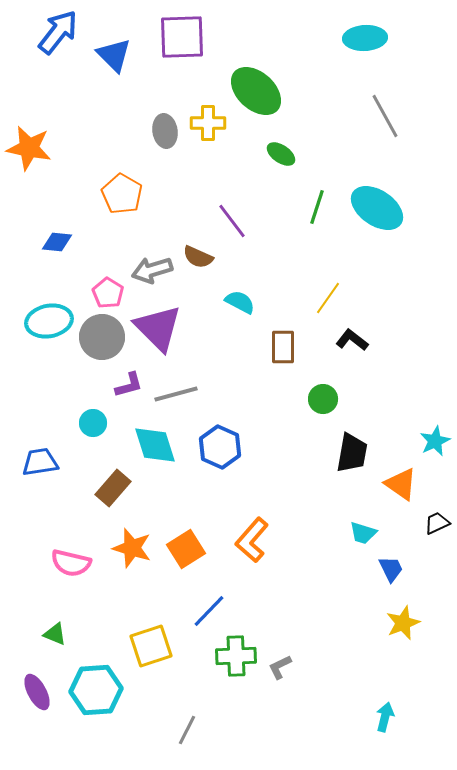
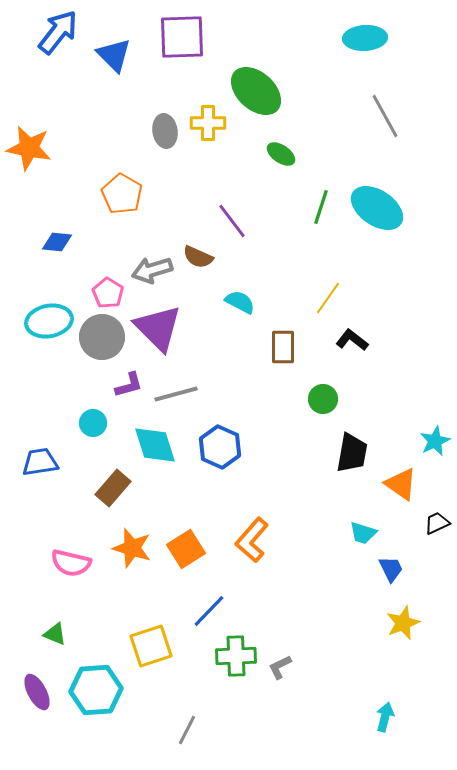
green line at (317, 207): moved 4 px right
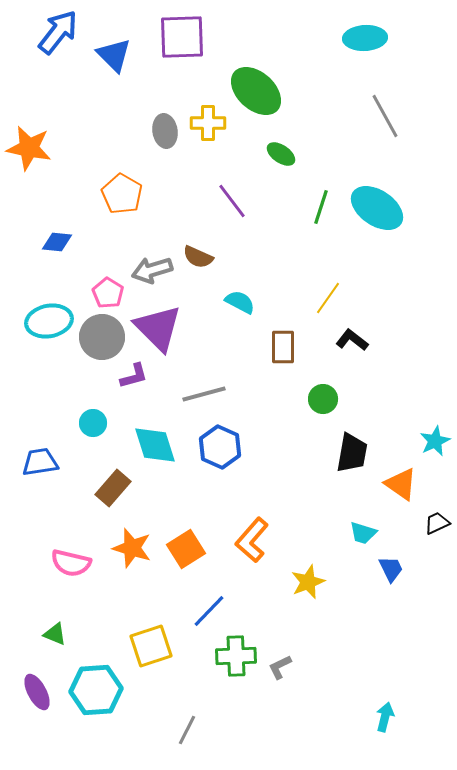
purple line at (232, 221): moved 20 px up
purple L-shape at (129, 385): moved 5 px right, 9 px up
gray line at (176, 394): moved 28 px right
yellow star at (403, 623): moved 95 px left, 41 px up
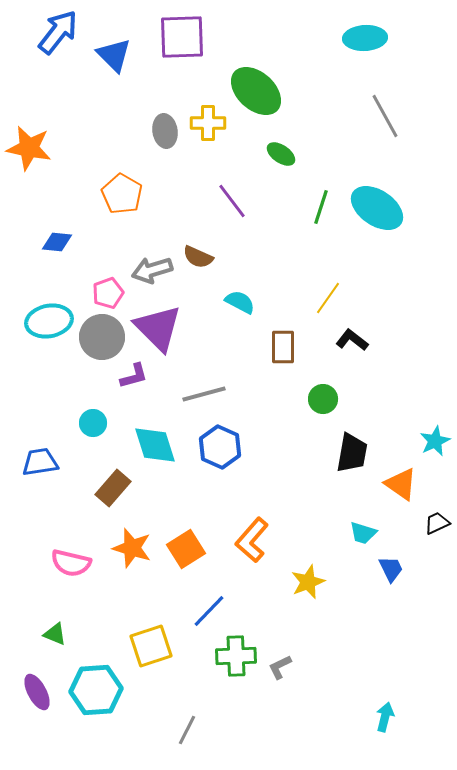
pink pentagon at (108, 293): rotated 20 degrees clockwise
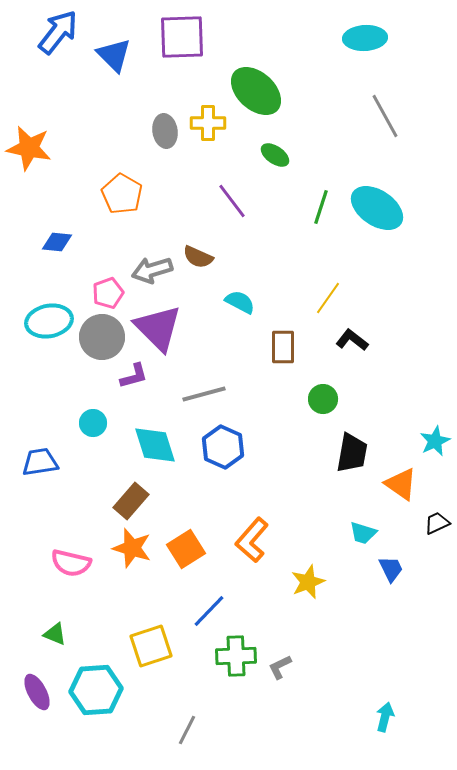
green ellipse at (281, 154): moved 6 px left, 1 px down
blue hexagon at (220, 447): moved 3 px right
brown rectangle at (113, 488): moved 18 px right, 13 px down
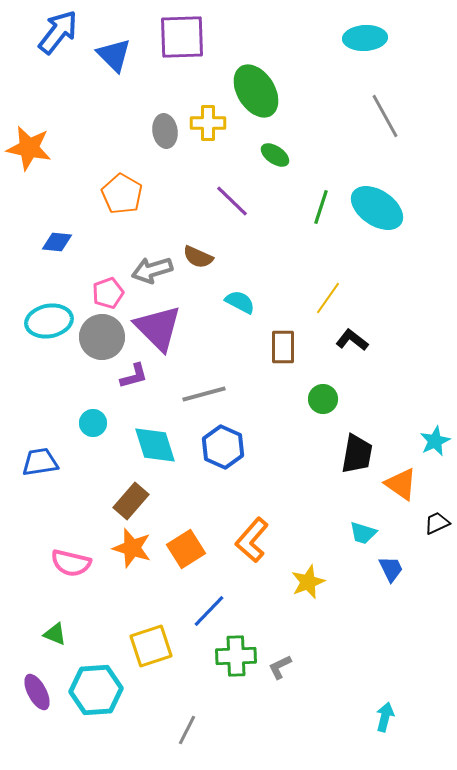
green ellipse at (256, 91): rotated 16 degrees clockwise
purple line at (232, 201): rotated 9 degrees counterclockwise
black trapezoid at (352, 453): moved 5 px right, 1 px down
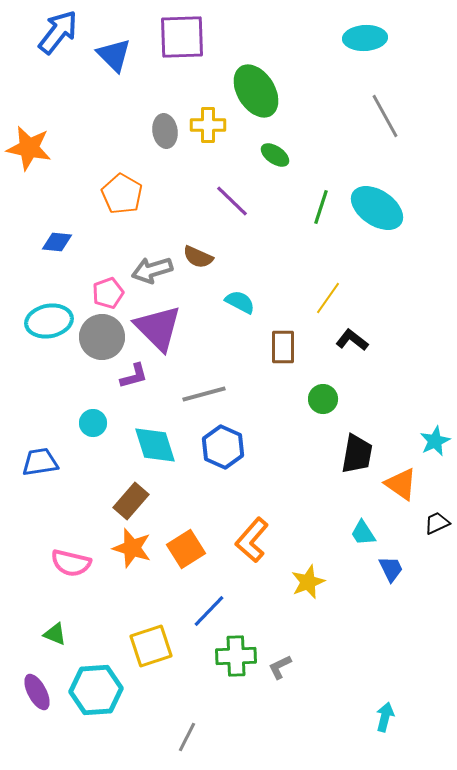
yellow cross at (208, 123): moved 2 px down
cyan trapezoid at (363, 533): rotated 40 degrees clockwise
gray line at (187, 730): moved 7 px down
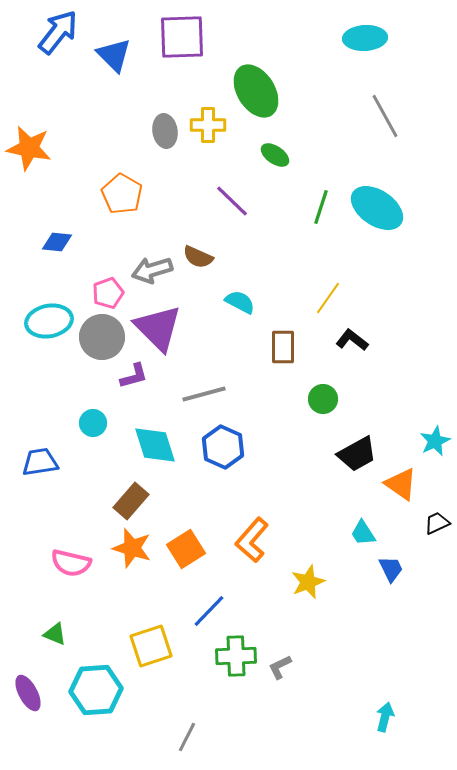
black trapezoid at (357, 454): rotated 51 degrees clockwise
purple ellipse at (37, 692): moved 9 px left, 1 px down
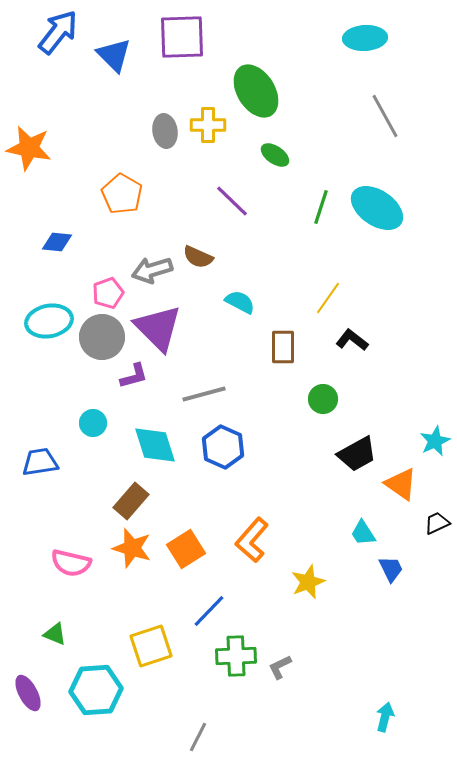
gray line at (187, 737): moved 11 px right
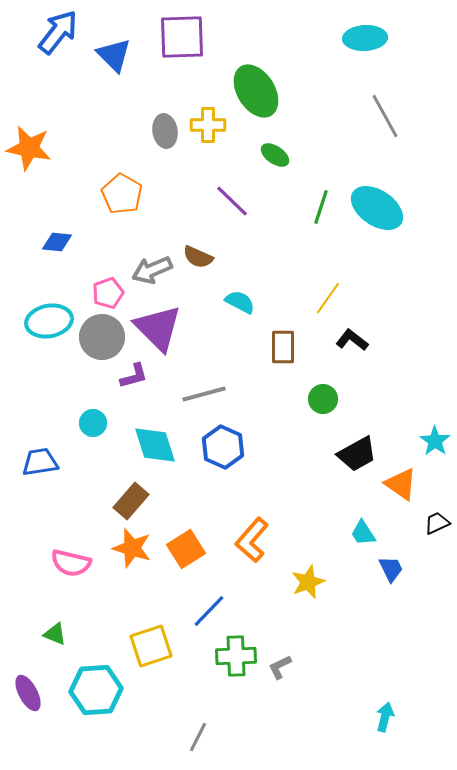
gray arrow at (152, 270): rotated 6 degrees counterclockwise
cyan star at (435, 441): rotated 12 degrees counterclockwise
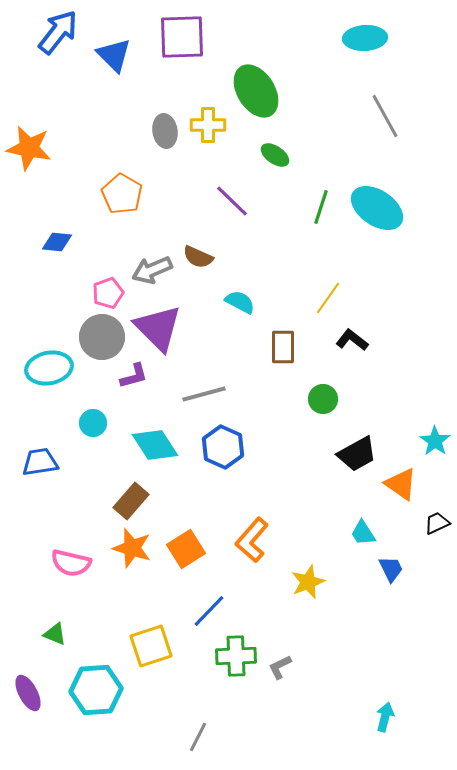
cyan ellipse at (49, 321): moved 47 px down
cyan diamond at (155, 445): rotated 15 degrees counterclockwise
